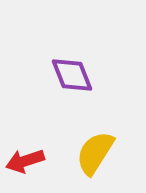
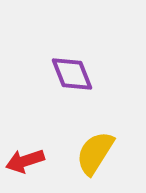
purple diamond: moved 1 px up
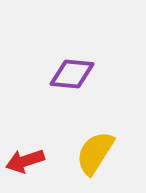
purple diamond: rotated 63 degrees counterclockwise
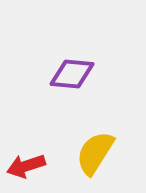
red arrow: moved 1 px right, 5 px down
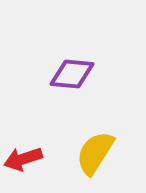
red arrow: moved 3 px left, 7 px up
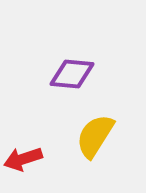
yellow semicircle: moved 17 px up
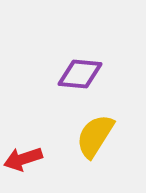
purple diamond: moved 8 px right
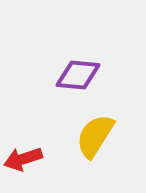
purple diamond: moved 2 px left, 1 px down
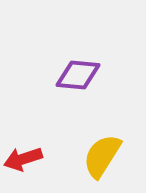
yellow semicircle: moved 7 px right, 20 px down
